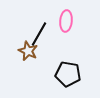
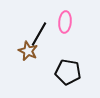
pink ellipse: moved 1 px left, 1 px down
black pentagon: moved 2 px up
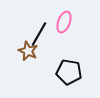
pink ellipse: moved 1 px left; rotated 15 degrees clockwise
black pentagon: moved 1 px right
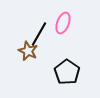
pink ellipse: moved 1 px left, 1 px down
black pentagon: moved 2 px left; rotated 25 degrees clockwise
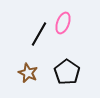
brown star: moved 22 px down
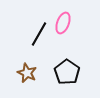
brown star: moved 1 px left
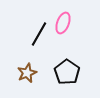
brown star: rotated 24 degrees clockwise
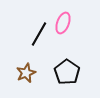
brown star: moved 1 px left
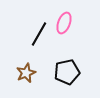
pink ellipse: moved 1 px right
black pentagon: rotated 25 degrees clockwise
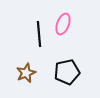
pink ellipse: moved 1 px left, 1 px down
black line: rotated 35 degrees counterclockwise
